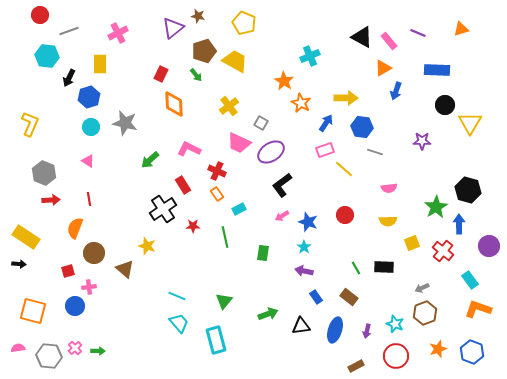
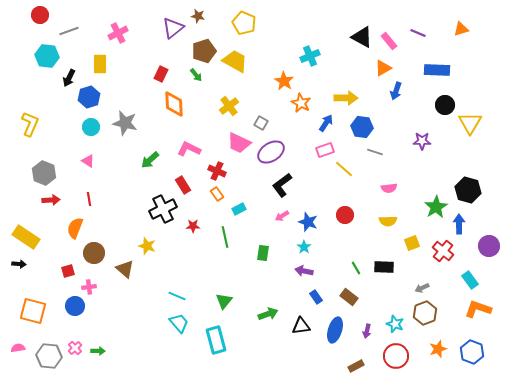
black cross at (163, 209): rotated 8 degrees clockwise
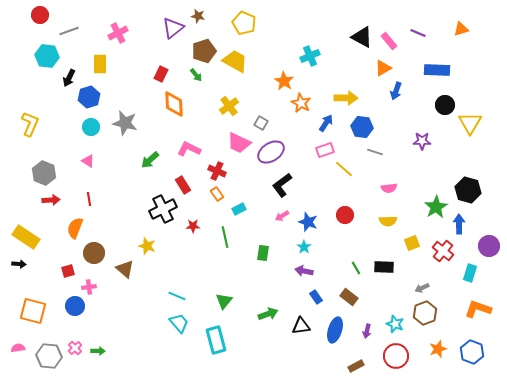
cyan rectangle at (470, 280): moved 7 px up; rotated 54 degrees clockwise
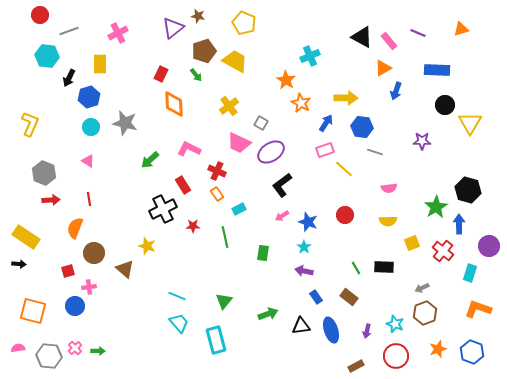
orange star at (284, 81): moved 2 px right, 1 px up
blue ellipse at (335, 330): moved 4 px left; rotated 35 degrees counterclockwise
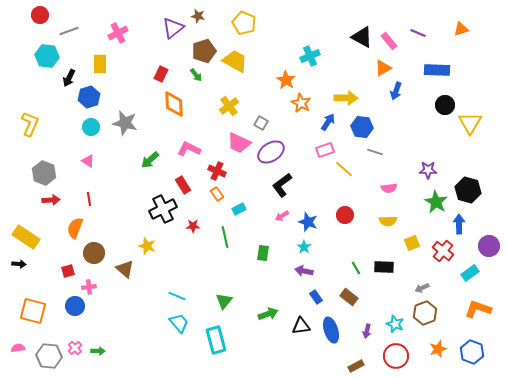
blue arrow at (326, 123): moved 2 px right, 1 px up
purple star at (422, 141): moved 6 px right, 29 px down
green star at (436, 207): moved 5 px up; rotated 10 degrees counterclockwise
cyan rectangle at (470, 273): rotated 36 degrees clockwise
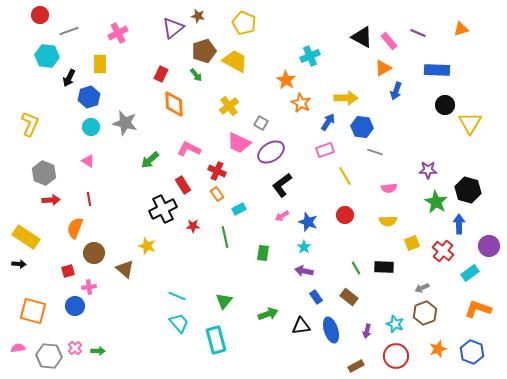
yellow line at (344, 169): moved 1 px right, 7 px down; rotated 18 degrees clockwise
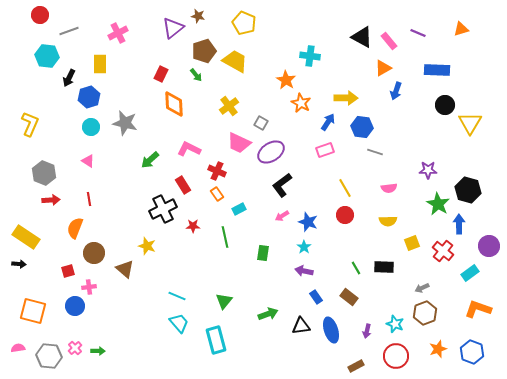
cyan cross at (310, 56): rotated 30 degrees clockwise
yellow line at (345, 176): moved 12 px down
green star at (436, 202): moved 2 px right, 2 px down
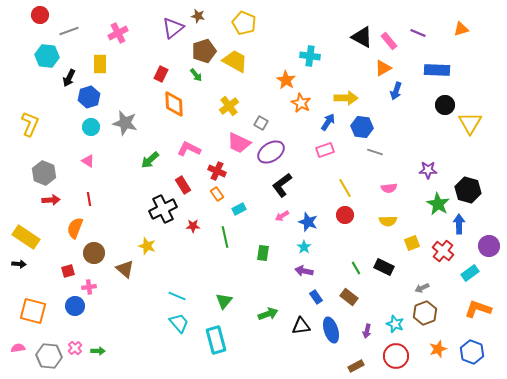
black rectangle at (384, 267): rotated 24 degrees clockwise
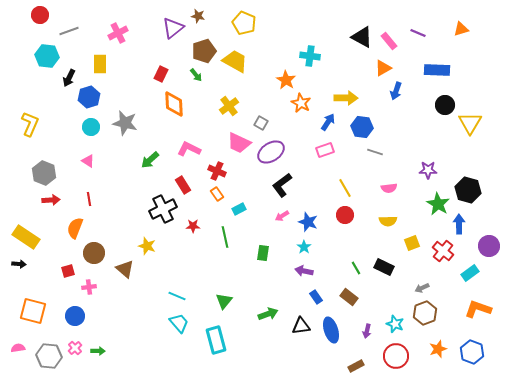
blue circle at (75, 306): moved 10 px down
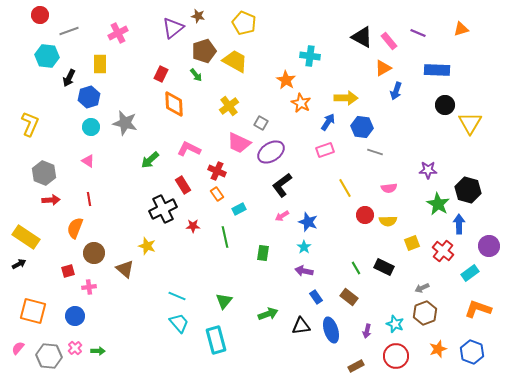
red circle at (345, 215): moved 20 px right
black arrow at (19, 264): rotated 32 degrees counterclockwise
pink semicircle at (18, 348): rotated 40 degrees counterclockwise
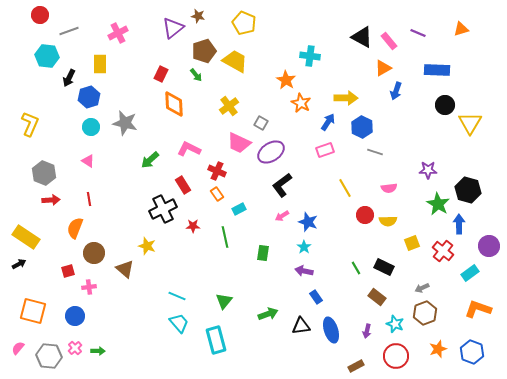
blue hexagon at (362, 127): rotated 20 degrees clockwise
brown rectangle at (349, 297): moved 28 px right
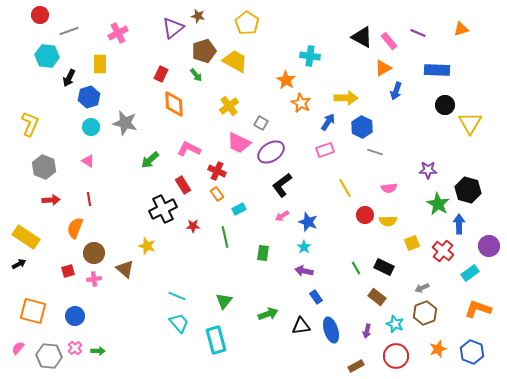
yellow pentagon at (244, 23): moved 3 px right; rotated 10 degrees clockwise
gray hexagon at (44, 173): moved 6 px up
pink cross at (89, 287): moved 5 px right, 8 px up
